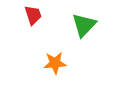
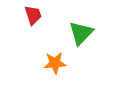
green triangle: moved 3 px left, 8 px down
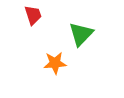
green triangle: moved 1 px down
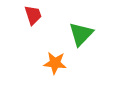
orange star: rotated 10 degrees clockwise
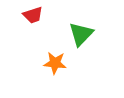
red trapezoid: rotated 90 degrees clockwise
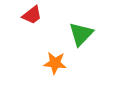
red trapezoid: moved 1 px left; rotated 20 degrees counterclockwise
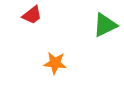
green triangle: moved 24 px right, 9 px up; rotated 20 degrees clockwise
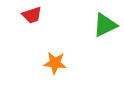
red trapezoid: rotated 20 degrees clockwise
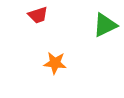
red trapezoid: moved 6 px right
